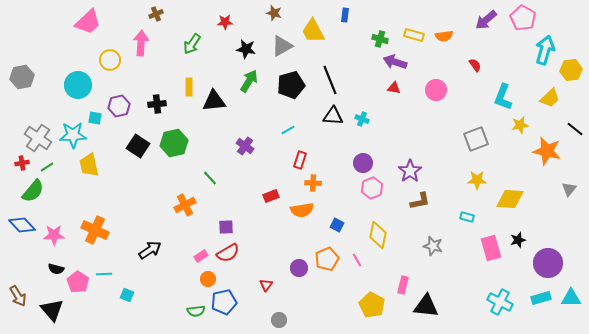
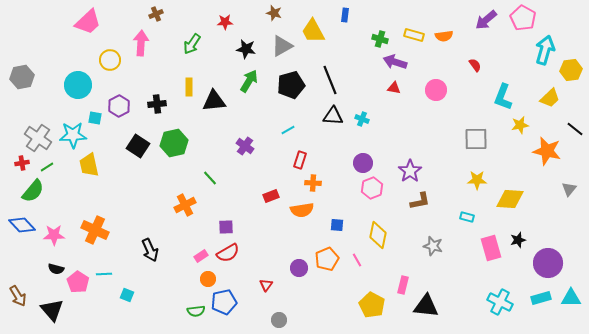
purple hexagon at (119, 106): rotated 15 degrees counterclockwise
gray square at (476, 139): rotated 20 degrees clockwise
blue square at (337, 225): rotated 24 degrees counterclockwise
black arrow at (150, 250): rotated 100 degrees clockwise
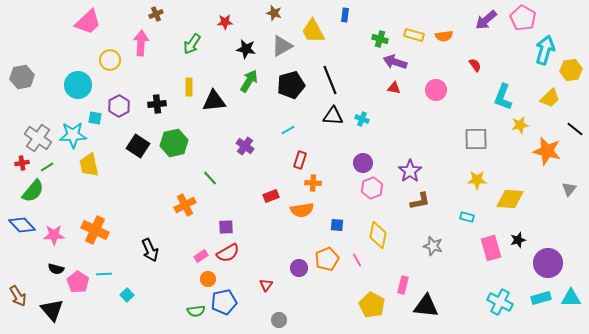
cyan square at (127, 295): rotated 24 degrees clockwise
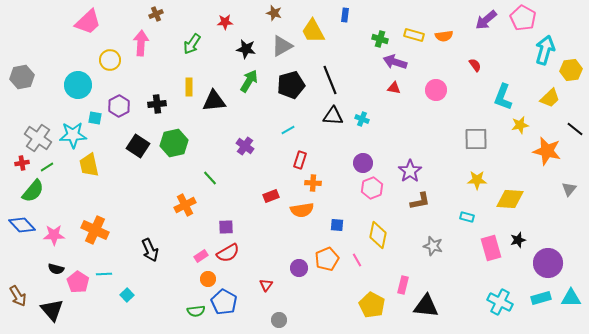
blue pentagon at (224, 302): rotated 30 degrees counterclockwise
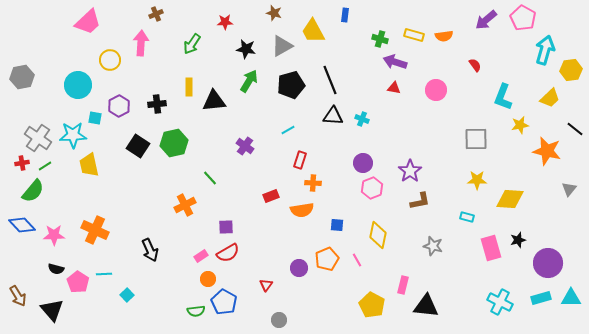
green line at (47, 167): moved 2 px left, 1 px up
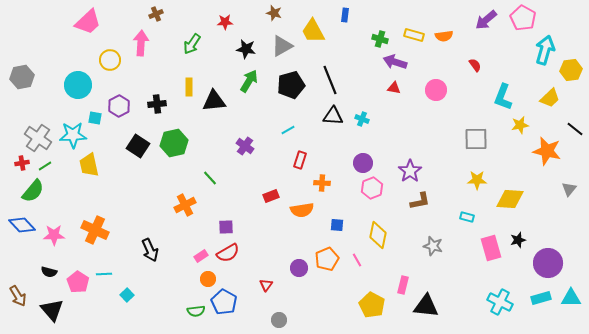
orange cross at (313, 183): moved 9 px right
black semicircle at (56, 269): moved 7 px left, 3 px down
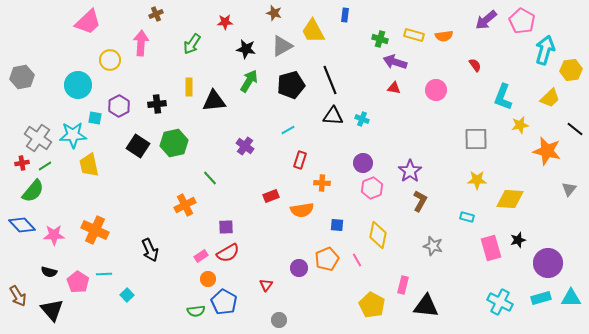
pink pentagon at (523, 18): moved 1 px left, 3 px down
brown L-shape at (420, 201): rotated 50 degrees counterclockwise
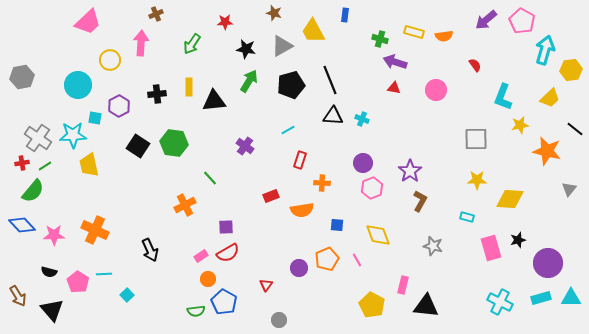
yellow rectangle at (414, 35): moved 3 px up
black cross at (157, 104): moved 10 px up
green hexagon at (174, 143): rotated 20 degrees clockwise
yellow diamond at (378, 235): rotated 32 degrees counterclockwise
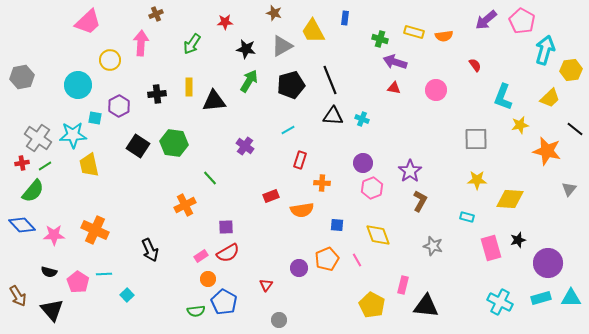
blue rectangle at (345, 15): moved 3 px down
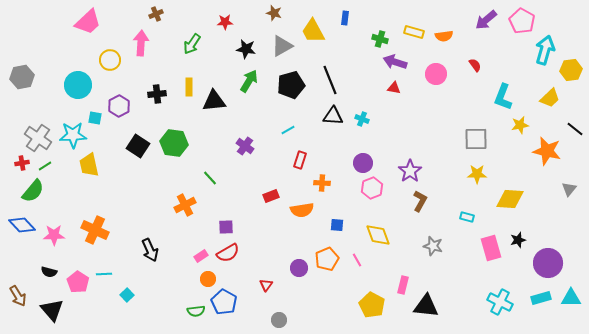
pink circle at (436, 90): moved 16 px up
yellow star at (477, 180): moved 6 px up
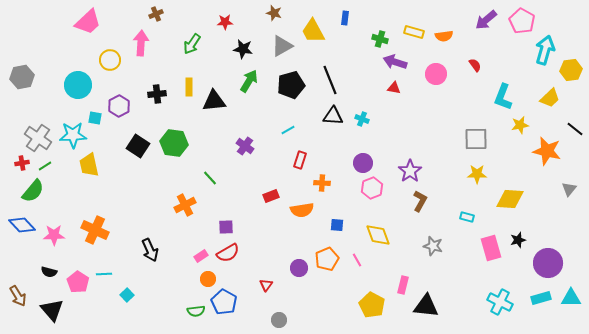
black star at (246, 49): moved 3 px left
